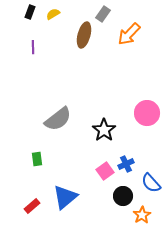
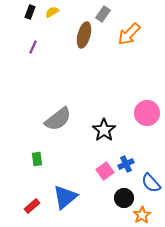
yellow semicircle: moved 1 px left, 2 px up
purple line: rotated 24 degrees clockwise
black circle: moved 1 px right, 2 px down
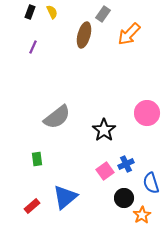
yellow semicircle: rotated 96 degrees clockwise
gray semicircle: moved 1 px left, 2 px up
blue semicircle: rotated 25 degrees clockwise
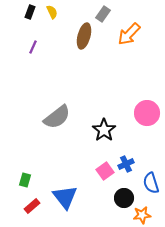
brown ellipse: moved 1 px down
green rectangle: moved 12 px left, 21 px down; rotated 24 degrees clockwise
blue triangle: rotated 28 degrees counterclockwise
orange star: rotated 24 degrees clockwise
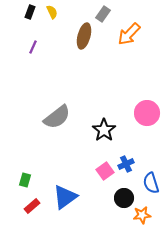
blue triangle: rotated 32 degrees clockwise
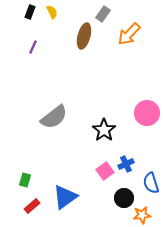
gray semicircle: moved 3 px left
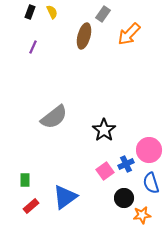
pink circle: moved 2 px right, 37 px down
green rectangle: rotated 16 degrees counterclockwise
red rectangle: moved 1 px left
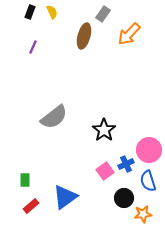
blue semicircle: moved 3 px left, 2 px up
orange star: moved 1 px right, 1 px up
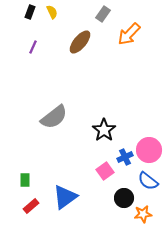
brown ellipse: moved 4 px left, 6 px down; rotated 25 degrees clockwise
blue cross: moved 1 px left, 7 px up
blue semicircle: rotated 35 degrees counterclockwise
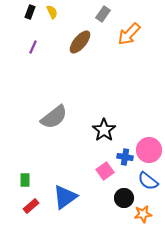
blue cross: rotated 35 degrees clockwise
